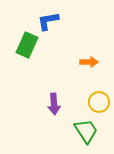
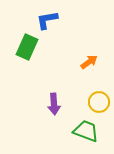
blue L-shape: moved 1 px left, 1 px up
green rectangle: moved 2 px down
orange arrow: rotated 36 degrees counterclockwise
green trapezoid: rotated 36 degrees counterclockwise
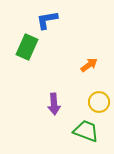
orange arrow: moved 3 px down
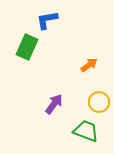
purple arrow: rotated 140 degrees counterclockwise
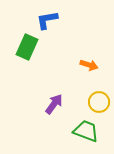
orange arrow: rotated 54 degrees clockwise
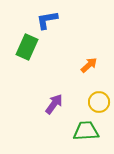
orange arrow: rotated 60 degrees counterclockwise
green trapezoid: rotated 24 degrees counterclockwise
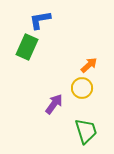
blue L-shape: moved 7 px left
yellow circle: moved 17 px left, 14 px up
green trapezoid: rotated 76 degrees clockwise
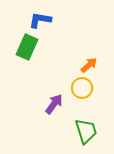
blue L-shape: rotated 20 degrees clockwise
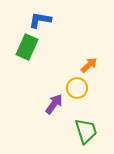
yellow circle: moved 5 px left
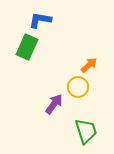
yellow circle: moved 1 px right, 1 px up
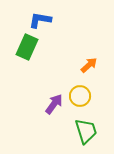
yellow circle: moved 2 px right, 9 px down
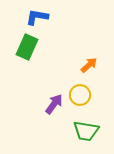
blue L-shape: moved 3 px left, 3 px up
yellow circle: moved 1 px up
green trapezoid: rotated 116 degrees clockwise
